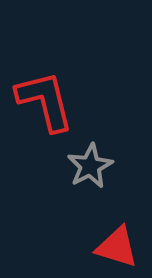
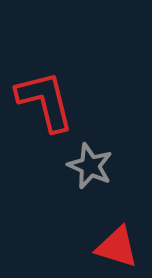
gray star: rotated 21 degrees counterclockwise
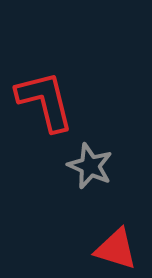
red triangle: moved 1 px left, 2 px down
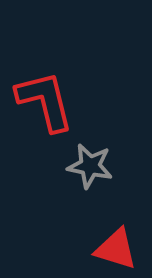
gray star: rotated 12 degrees counterclockwise
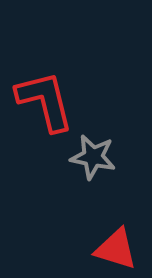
gray star: moved 3 px right, 9 px up
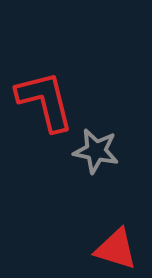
gray star: moved 3 px right, 6 px up
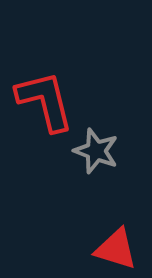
gray star: rotated 9 degrees clockwise
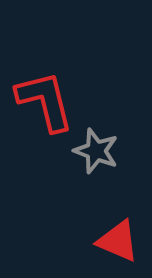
red triangle: moved 2 px right, 8 px up; rotated 6 degrees clockwise
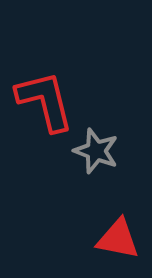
red triangle: moved 2 px up; rotated 12 degrees counterclockwise
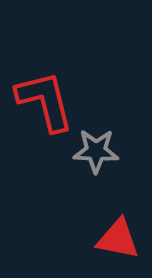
gray star: rotated 18 degrees counterclockwise
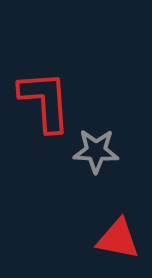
red L-shape: rotated 10 degrees clockwise
